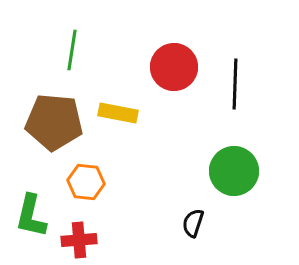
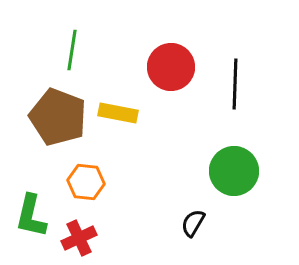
red circle: moved 3 px left
brown pentagon: moved 4 px right, 5 px up; rotated 16 degrees clockwise
black semicircle: rotated 12 degrees clockwise
red cross: moved 2 px up; rotated 20 degrees counterclockwise
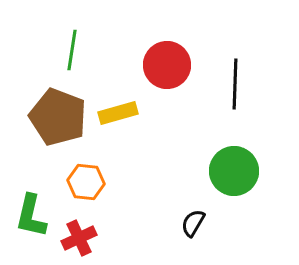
red circle: moved 4 px left, 2 px up
yellow rectangle: rotated 27 degrees counterclockwise
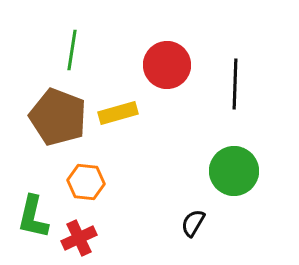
green L-shape: moved 2 px right, 1 px down
